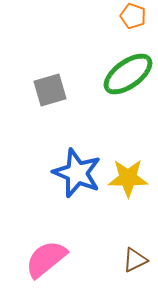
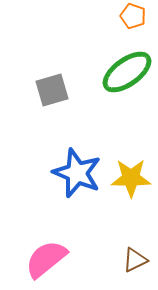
green ellipse: moved 1 px left, 2 px up
gray square: moved 2 px right
yellow star: moved 3 px right
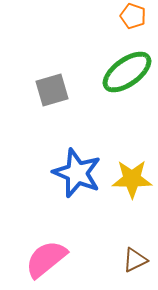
yellow star: moved 1 px right, 1 px down
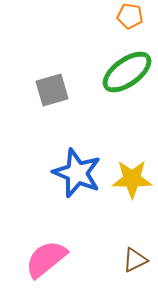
orange pentagon: moved 3 px left; rotated 10 degrees counterclockwise
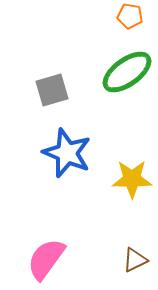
blue star: moved 10 px left, 20 px up
pink semicircle: rotated 15 degrees counterclockwise
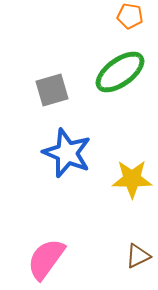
green ellipse: moved 7 px left
brown triangle: moved 3 px right, 4 px up
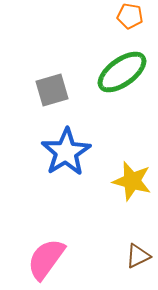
green ellipse: moved 2 px right
blue star: moved 1 px left, 1 px up; rotated 18 degrees clockwise
yellow star: moved 2 px down; rotated 15 degrees clockwise
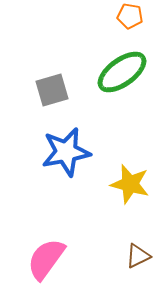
blue star: rotated 21 degrees clockwise
yellow star: moved 2 px left, 3 px down
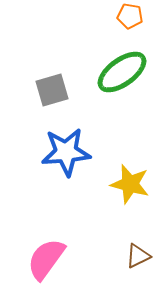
blue star: rotated 6 degrees clockwise
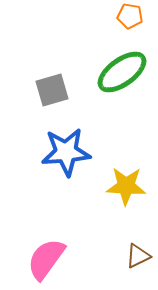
yellow star: moved 4 px left, 2 px down; rotated 12 degrees counterclockwise
